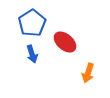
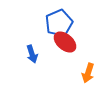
blue pentagon: moved 27 px right; rotated 8 degrees clockwise
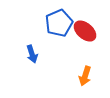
red ellipse: moved 20 px right, 11 px up
orange arrow: moved 3 px left, 3 px down
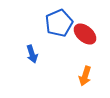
red ellipse: moved 3 px down
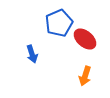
red ellipse: moved 5 px down
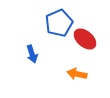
orange arrow: moved 8 px left, 2 px up; rotated 84 degrees clockwise
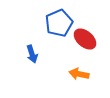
orange arrow: moved 2 px right
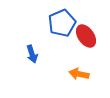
blue pentagon: moved 3 px right
red ellipse: moved 1 px right, 3 px up; rotated 15 degrees clockwise
